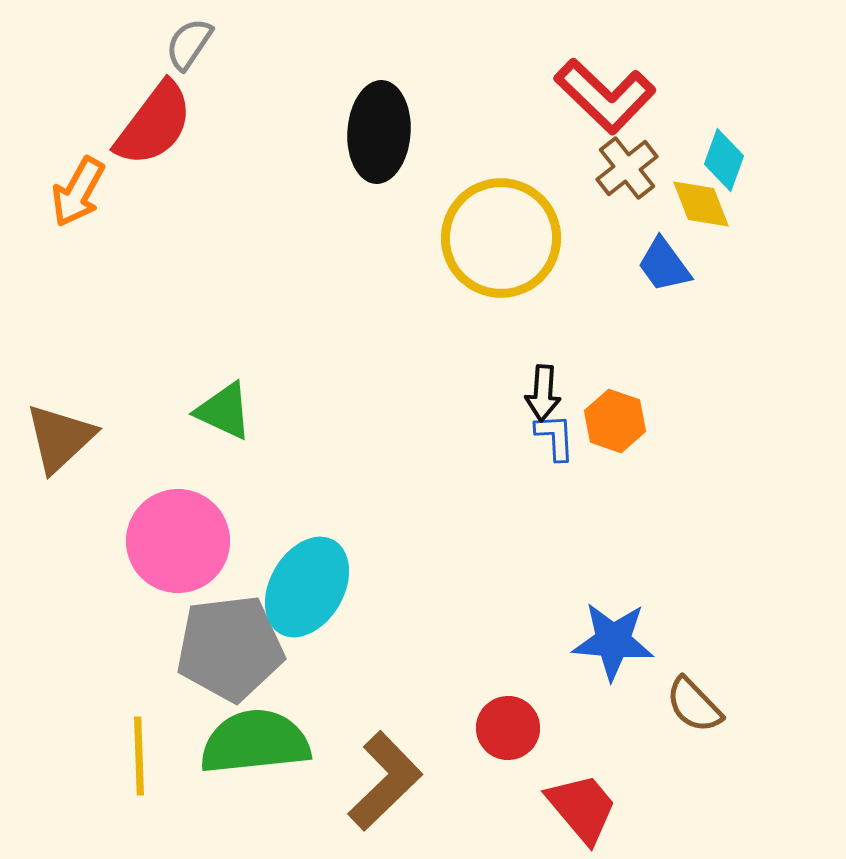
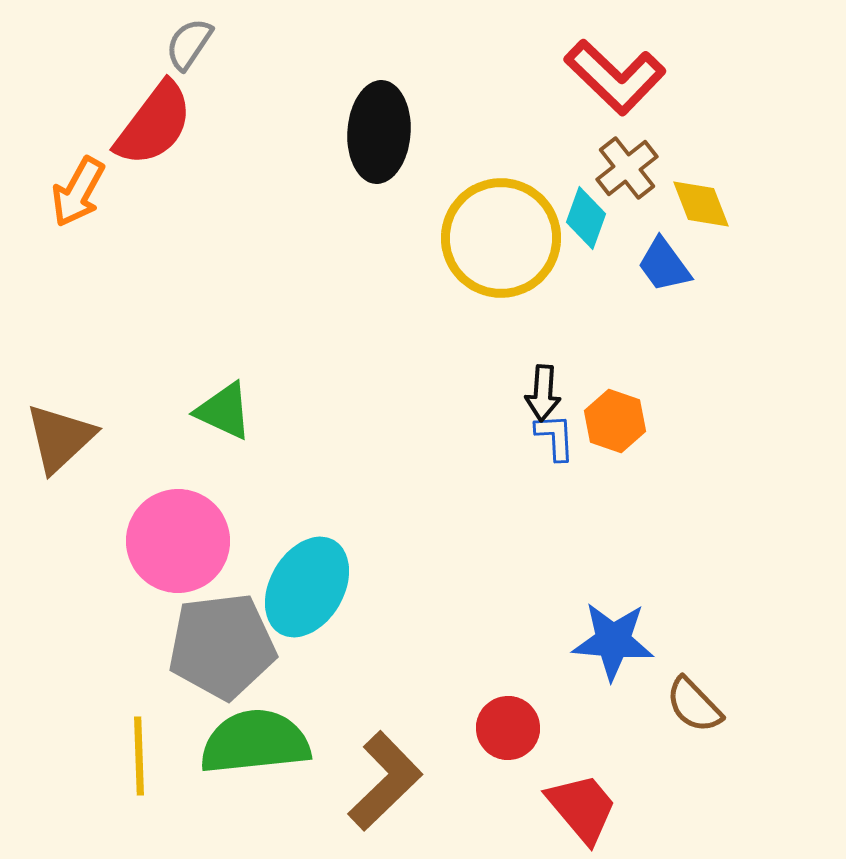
red L-shape: moved 10 px right, 19 px up
cyan diamond: moved 138 px left, 58 px down
gray pentagon: moved 8 px left, 2 px up
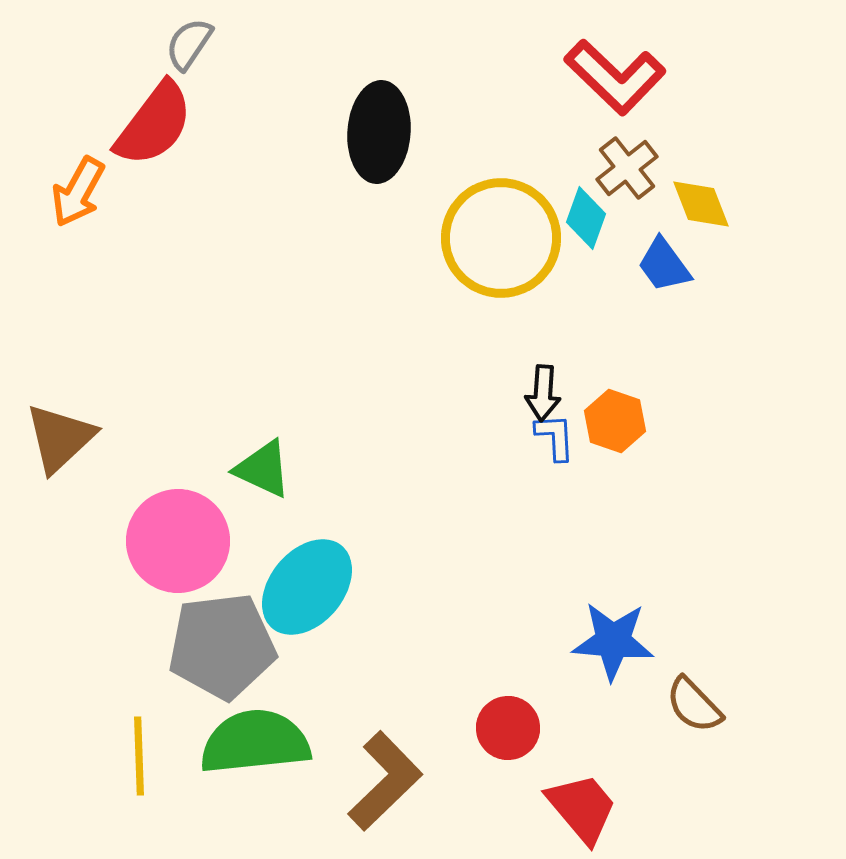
green triangle: moved 39 px right, 58 px down
cyan ellipse: rotated 10 degrees clockwise
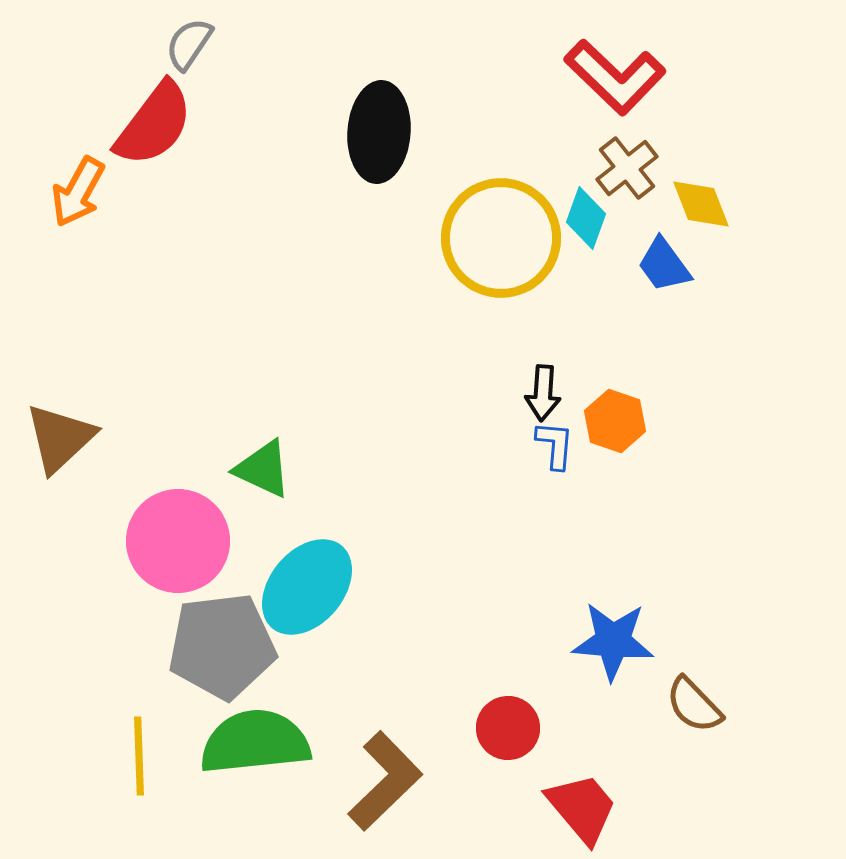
blue L-shape: moved 8 px down; rotated 8 degrees clockwise
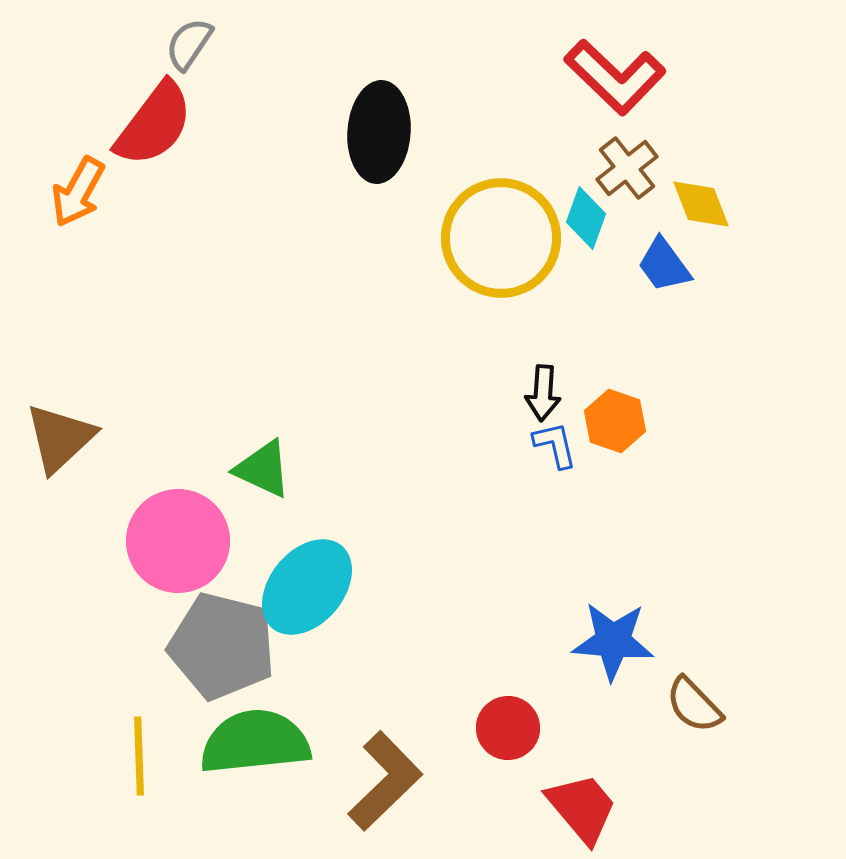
blue L-shape: rotated 18 degrees counterclockwise
gray pentagon: rotated 21 degrees clockwise
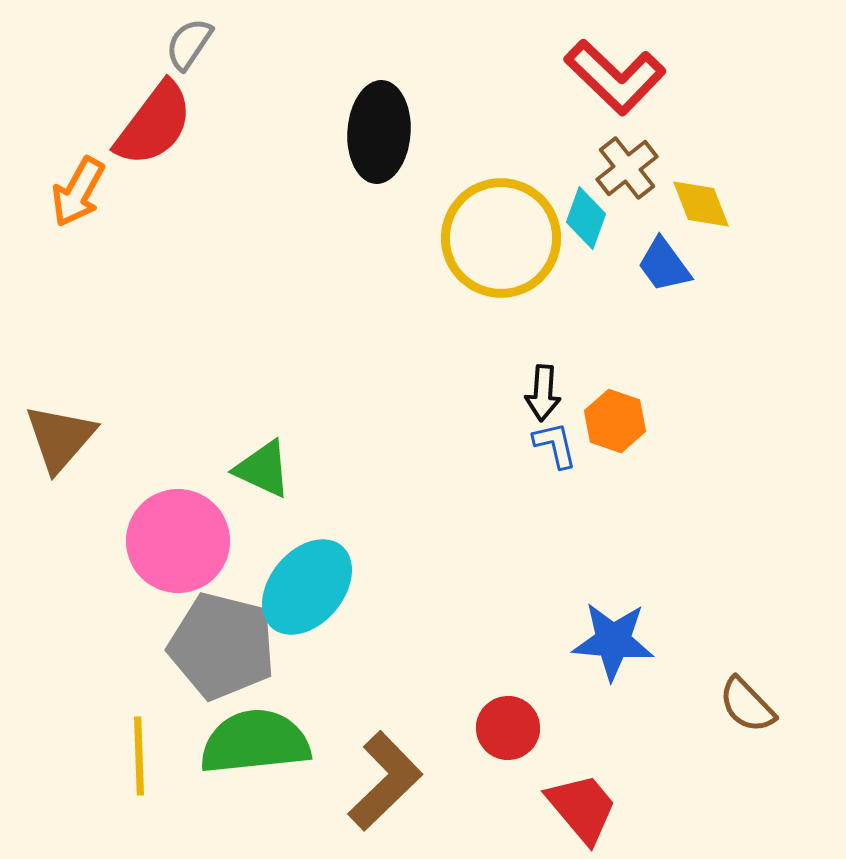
brown triangle: rotated 6 degrees counterclockwise
brown semicircle: moved 53 px right
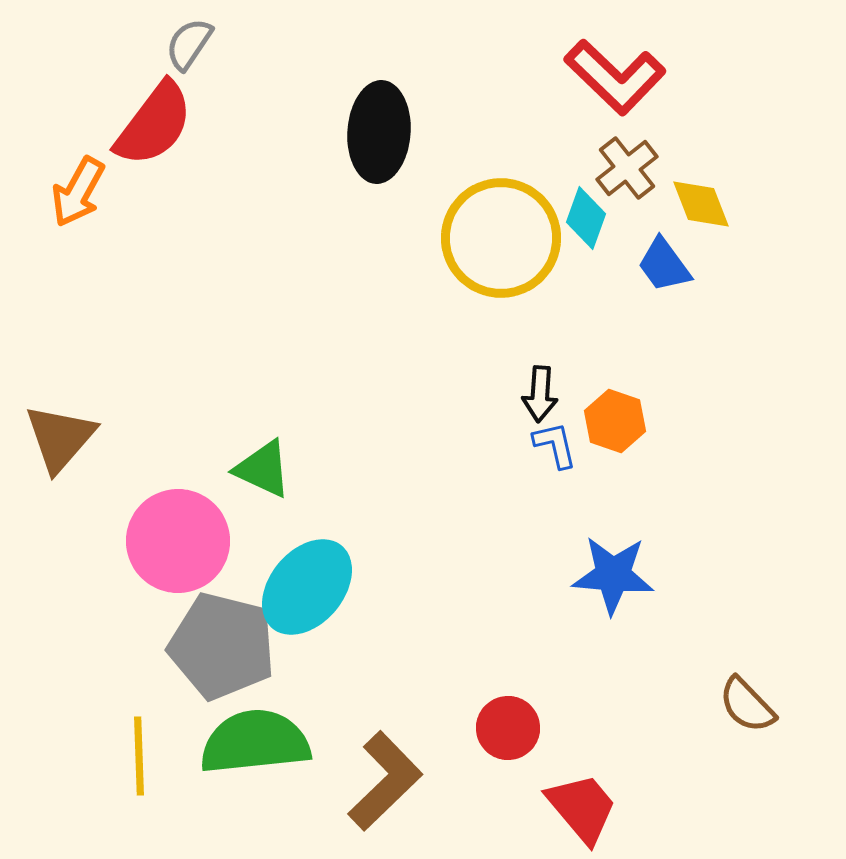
black arrow: moved 3 px left, 1 px down
blue star: moved 66 px up
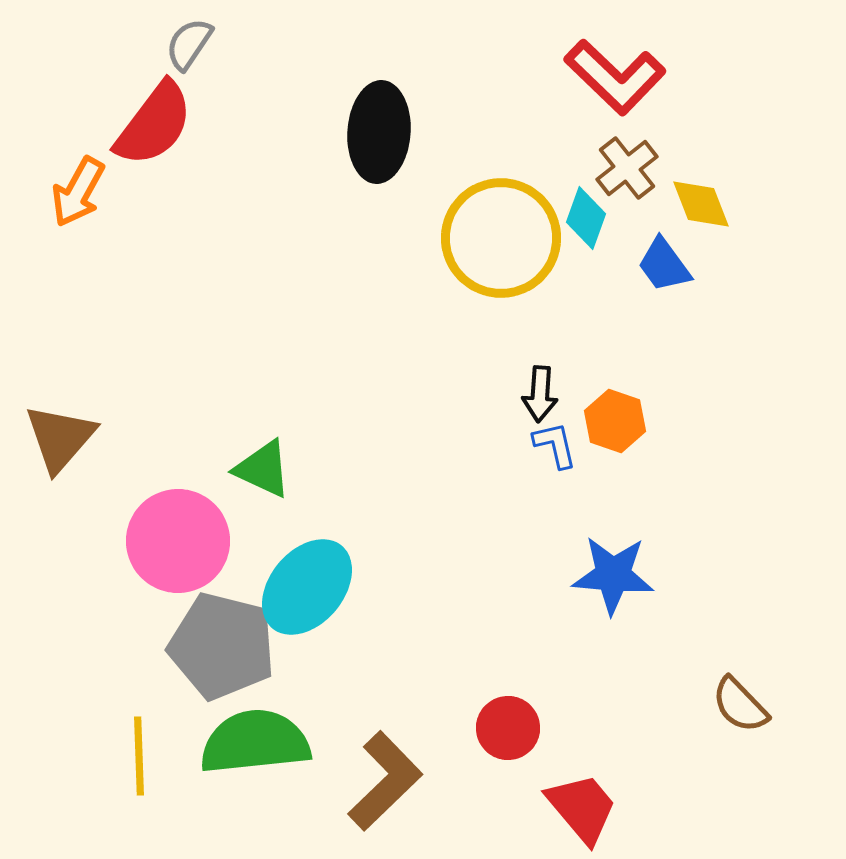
brown semicircle: moved 7 px left
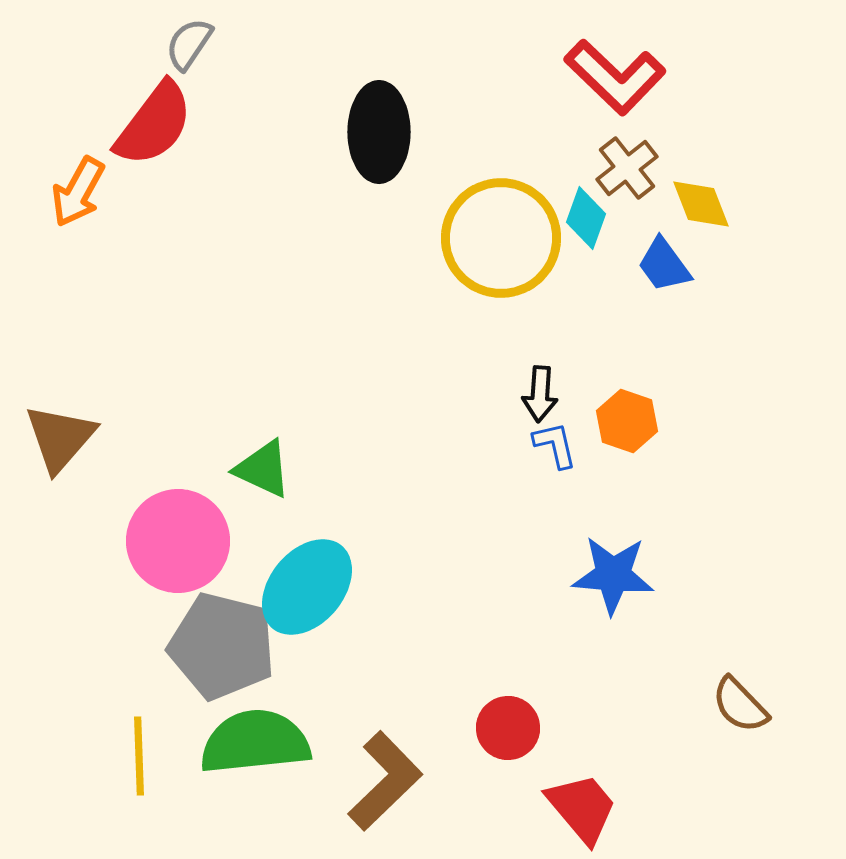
black ellipse: rotated 4 degrees counterclockwise
orange hexagon: moved 12 px right
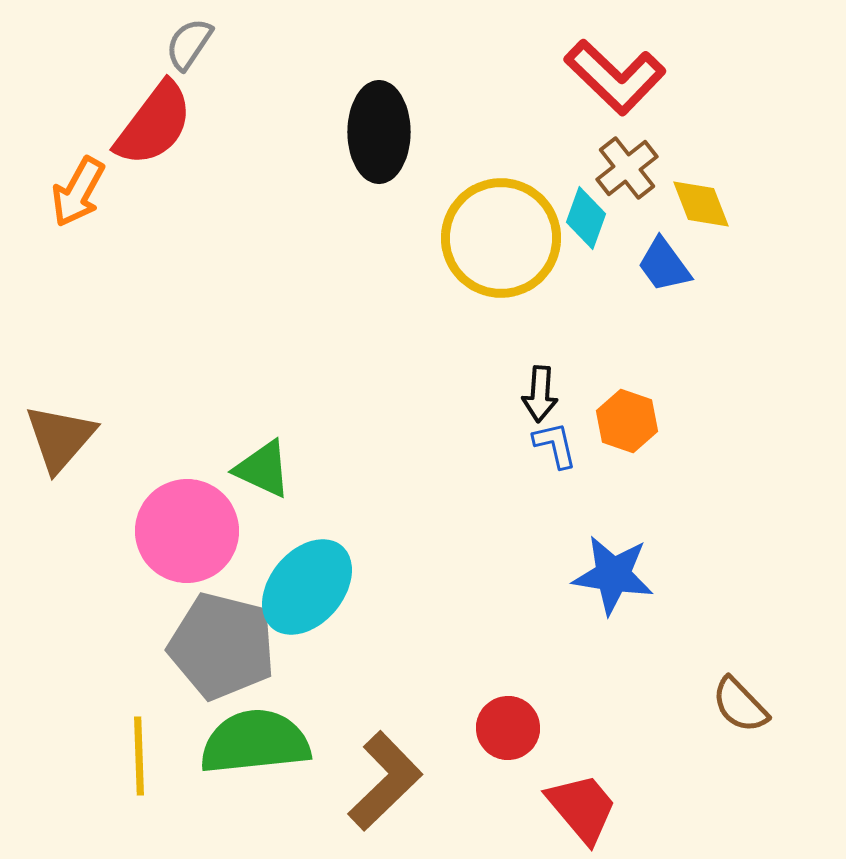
pink circle: moved 9 px right, 10 px up
blue star: rotated 4 degrees clockwise
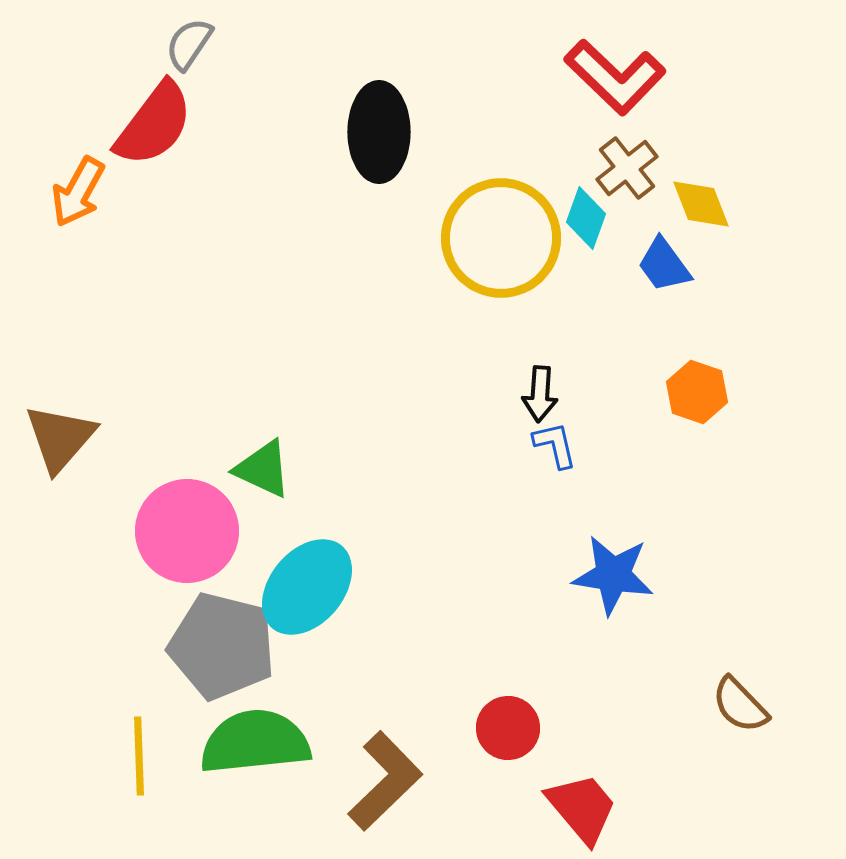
orange hexagon: moved 70 px right, 29 px up
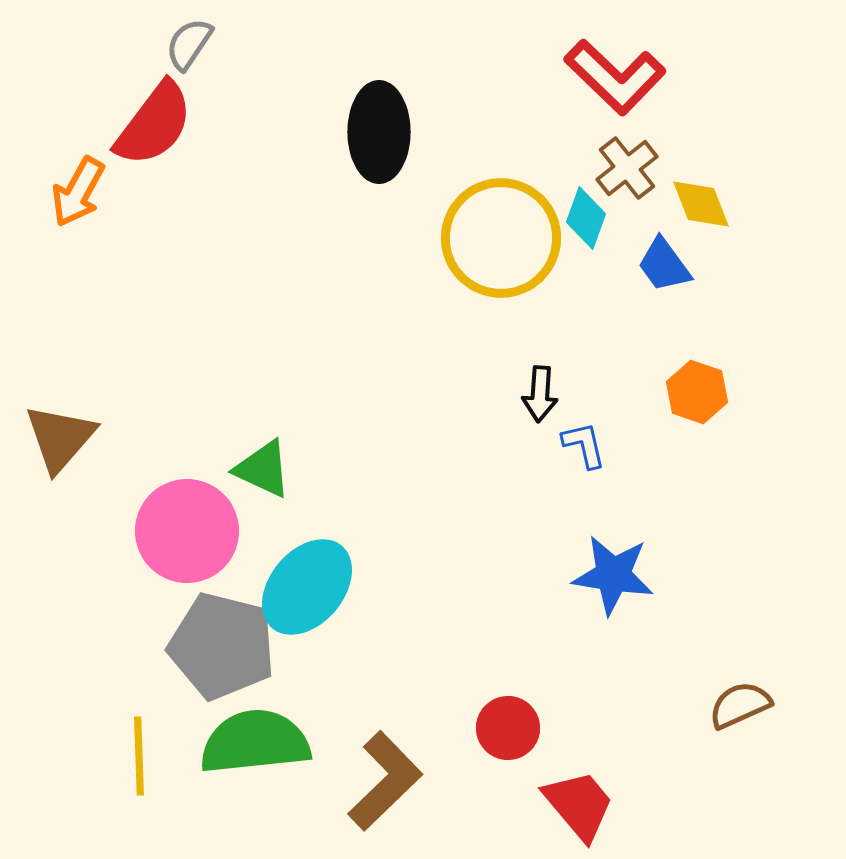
blue L-shape: moved 29 px right
brown semicircle: rotated 110 degrees clockwise
red trapezoid: moved 3 px left, 3 px up
